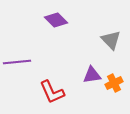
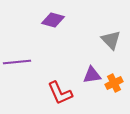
purple diamond: moved 3 px left; rotated 30 degrees counterclockwise
red L-shape: moved 8 px right, 1 px down
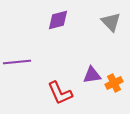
purple diamond: moved 5 px right; rotated 30 degrees counterclockwise
gray triangle: moved 18 px up
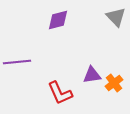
gray triangle: moved 5 px right, 5 px up
orange cross: rotated 12 degrees counterclockwise
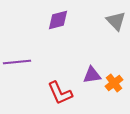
gray triangle: moved 4 px down
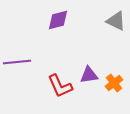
gray triangle: rotated 20 degrees counterclockwise
purple triangle: moved 3 px left
red L-shape: moved 7 px up
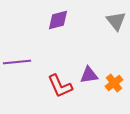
gray triangle: rotated 25 degrees clockwise
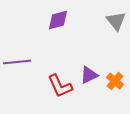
purple triangle: rotated 18 degrees counterclockwise
orange cross: moved 1 px right, 2 px up; rotated 12 degrees counterclockwise
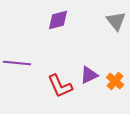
purple line: moved 1 px down; rotated 12 degrees clockwise
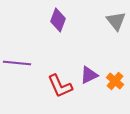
purple diamond: rotated 55 degrees counterclockwise
